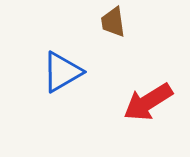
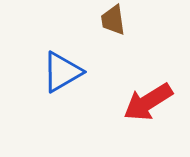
brown trapezoid: moved 2 px up
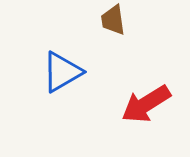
red arrow: moved 2 px left, 2 px down
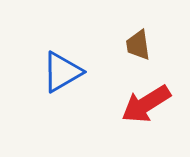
brown trapezoid: moved 25 px right, 25 px down
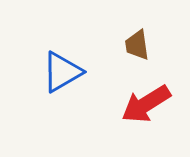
brown trapezoid: moved 1 px left
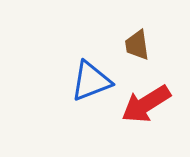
blue triangle: moved 29 px right, 9 px down; rotated 9 degrees clockwise
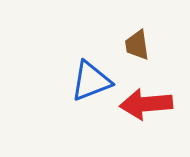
red arrow: rotated 27 degrees clockwise
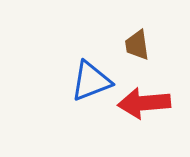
red arrow: moved 2 px left, 1 px up
